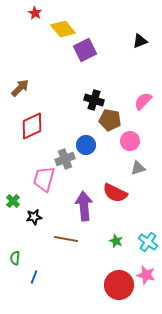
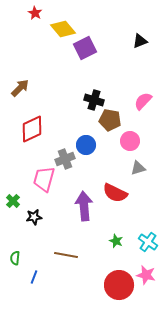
purple square: moved 2 px up
red diamond: moved 3 px down
brown line: moved 16 px down
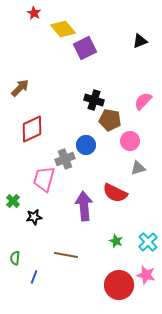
red star: moved 1 px left
cyan cross: rotated 12 degrees clockwise
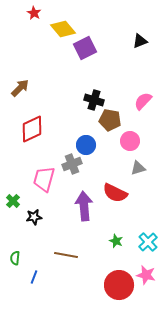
gray cross: moved 7 px right, 5 px down
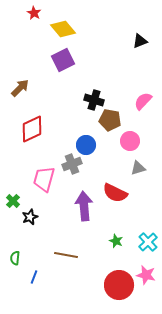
purple square: moved 22 px left, 12 px down
black star: moved 4 px left; rotated 14 degrees counterclockwise
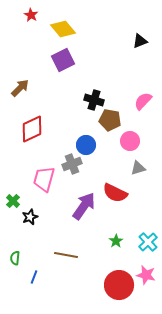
red star: moved 3 px left, 2 px down
purple arrow: rotated 40 degrees clockwise
green star: rotated 16 degrees clockwise
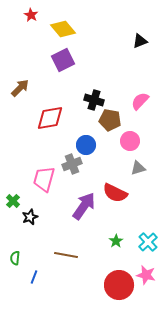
pink semicircle: moved 3 px left
red diamond: moved 18 px right, 11 px up; rotated 16 degrees clockwise
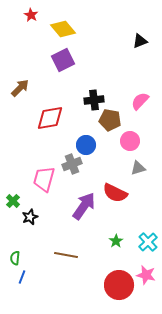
black cross: rotated 24 degrees counterclockwise
blue line: moved 12 px left
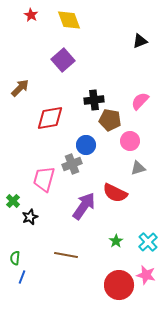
yellow diamond: moved 6 px right, 9 px up; rotated 20 degrees clockwise
purple square: rotated 15 degrees counterclockwise
